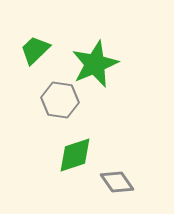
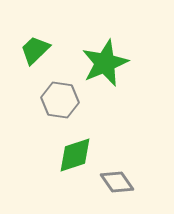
green star: moved 10 px right, 1 px up
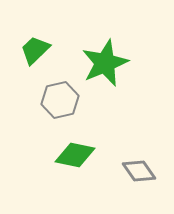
gray hexagon: rotated 21 degrees counterclockwise
green diamond: rotated 30 degrees clockwise
gray diamond: moved 22 px right, 11 px up
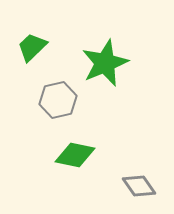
green trapezoid: moved 3 px left, 3 px up
gray hexagon: moved 2 px left
gray diamond: moved 15 px down
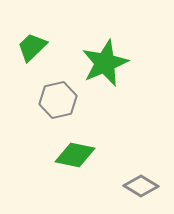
gray diamond: moved 2 px right; rotated 24 degrees counterclockwise
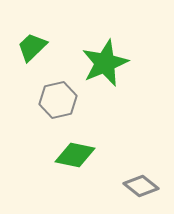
gray diamond: rotated 8 degrees clockwise
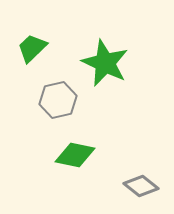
green trapezoid: moved 1 px down
green star: rotated 24 degrees counterclockwise
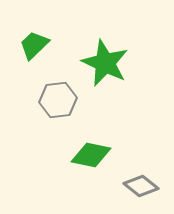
green trapezoid: moved 2 px right, 3 px up
gray hexagon: rotated 6 degrees clockwise
green diamond: moved 16 px right
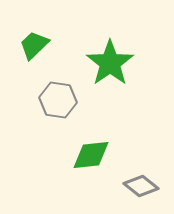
green star: moved 5 px right; rotated 12 degrees clockwise
gray hexagon: rotated 15 degrees clockwise
green diamond: rotated 18 degrees counterclockwise
